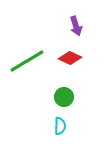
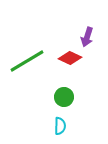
purple arrow: moved 11 px right, 11 px down; rotated 36 degrees clockwise
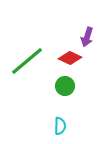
green line: rotated 9 degrees counterclockwise
green circle: moved 1 px right, 11 px up
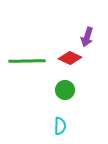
green line: rotated 39 degrees clockwise
green circle: moved 4 px down
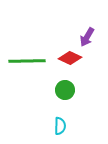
purple arrow: rotated 12 degrees clockwise
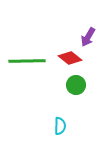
purple arrow: moved 1 px right
red diamond: rotated 15 degrees clockwise
green circle: moved 11 px right, 5 px up
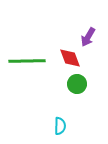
red diamond: rotated 30 degrees clockwise
green circle: moved 1 px right, 1 px up
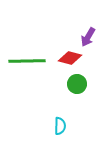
red diamond: rotated 55 degrees counterclockwise
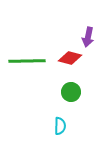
purple arrow: rotated 18 degrees counterclockwise
green circle: moved 6 px left, 8 px down
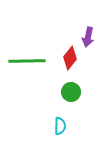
red diamond: rotated 65 degrees counterclockwise
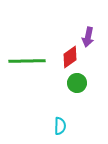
red diamond: moved 1 px up; rotated 15 degrees clockwise
green circle: moved 6 px right, 9 px up
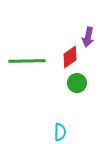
cyan semicircle: moved 6 px down
